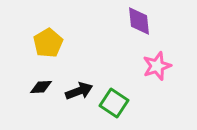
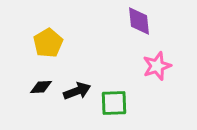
black arrow: moved 2 px left
green square: rotated 36 degrees counterclockwise
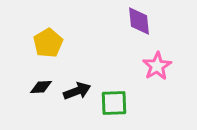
pink star: rotated 12 degrees counterclockwise
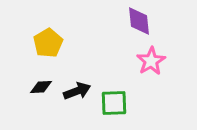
pink star: moved 6 px left, 5 px up
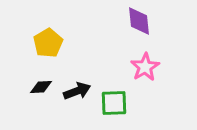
pink star: moved 6 px left, 6 px down
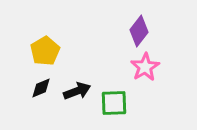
purple diamond: moved 10 px down; rotated 44 degrees clockwise
yellow pentagon: moved 3 px left, 8 px down
black diamond: moved 1 px down; rotated 20 degrees counterclockwise
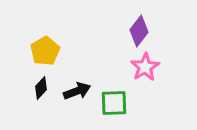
black diamond: rotated 25 degrees counterclockwise
